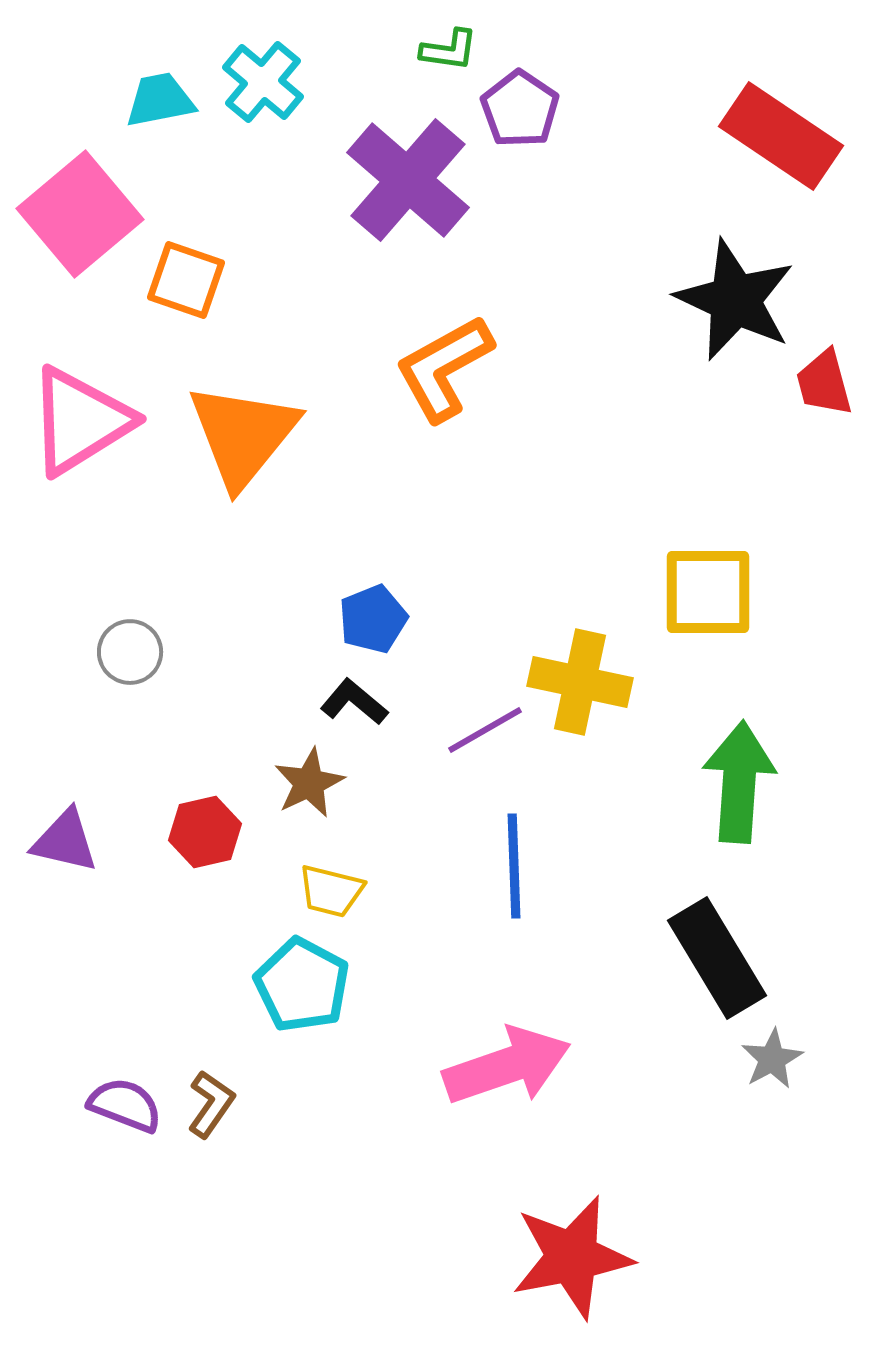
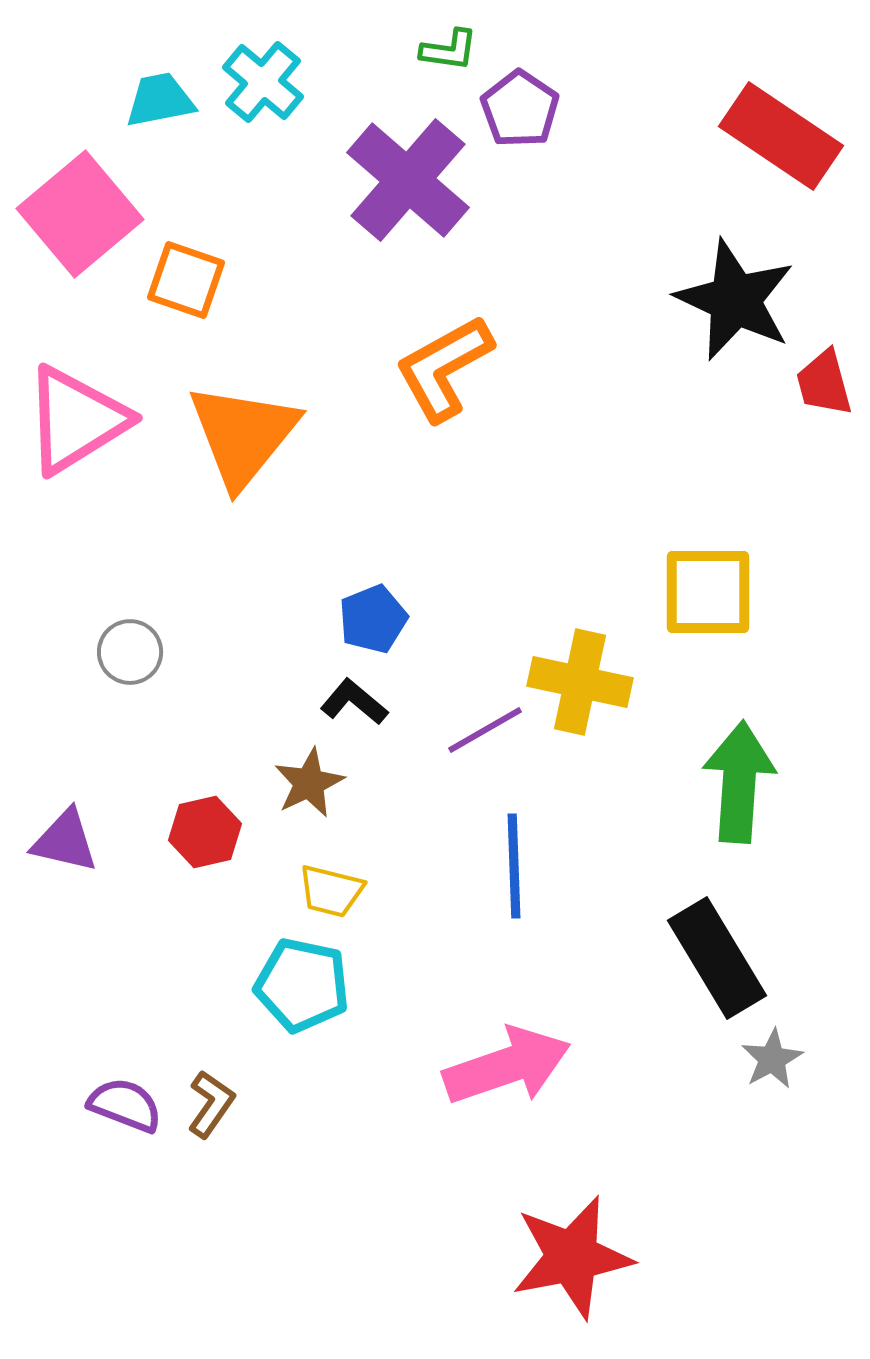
pink triangle: moved 4 px left, 1 px up
cyan pentagon: rotated 16 degrees counterclockwise
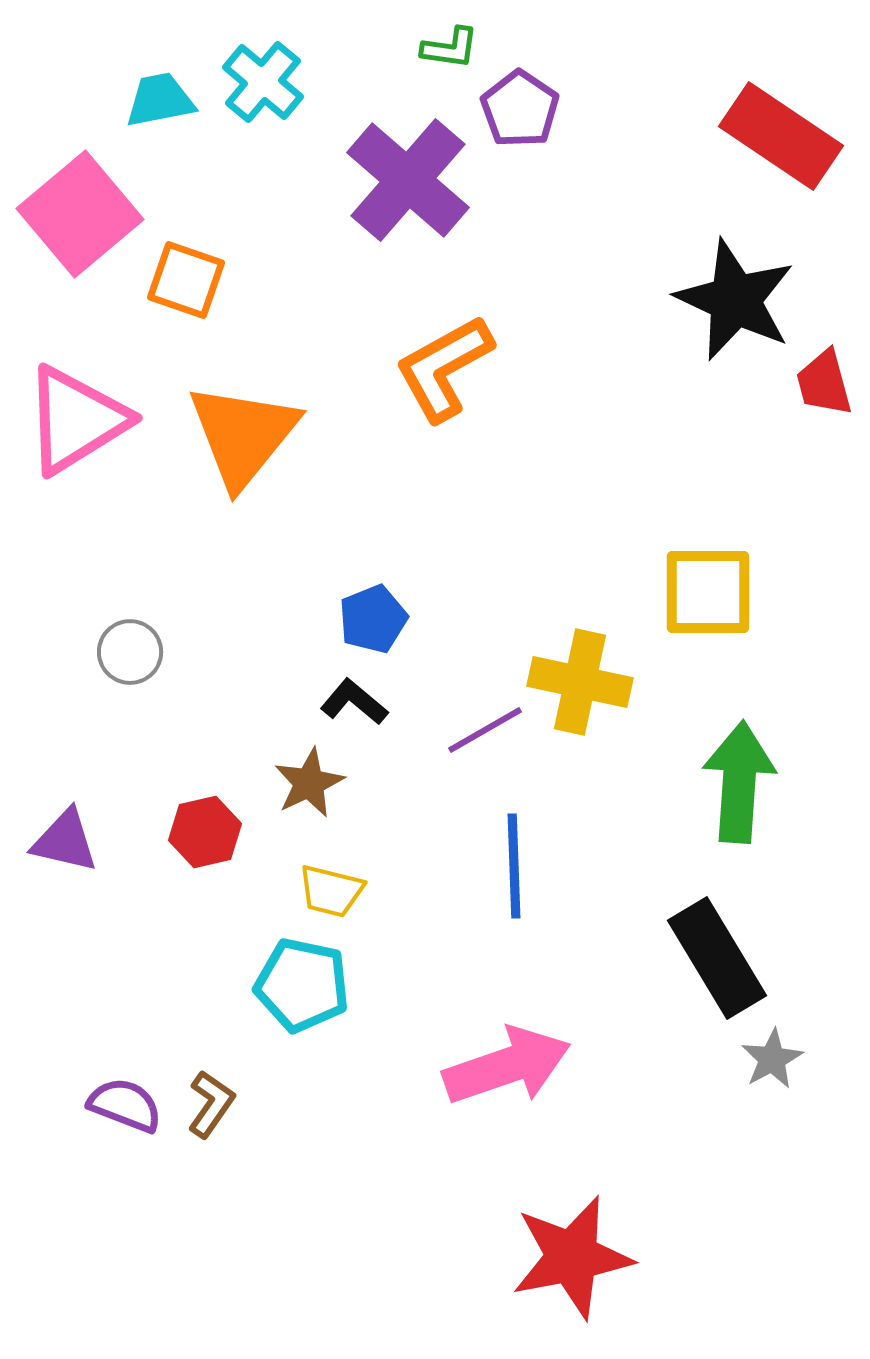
green L-shape: moved 1 px right, 2 px up
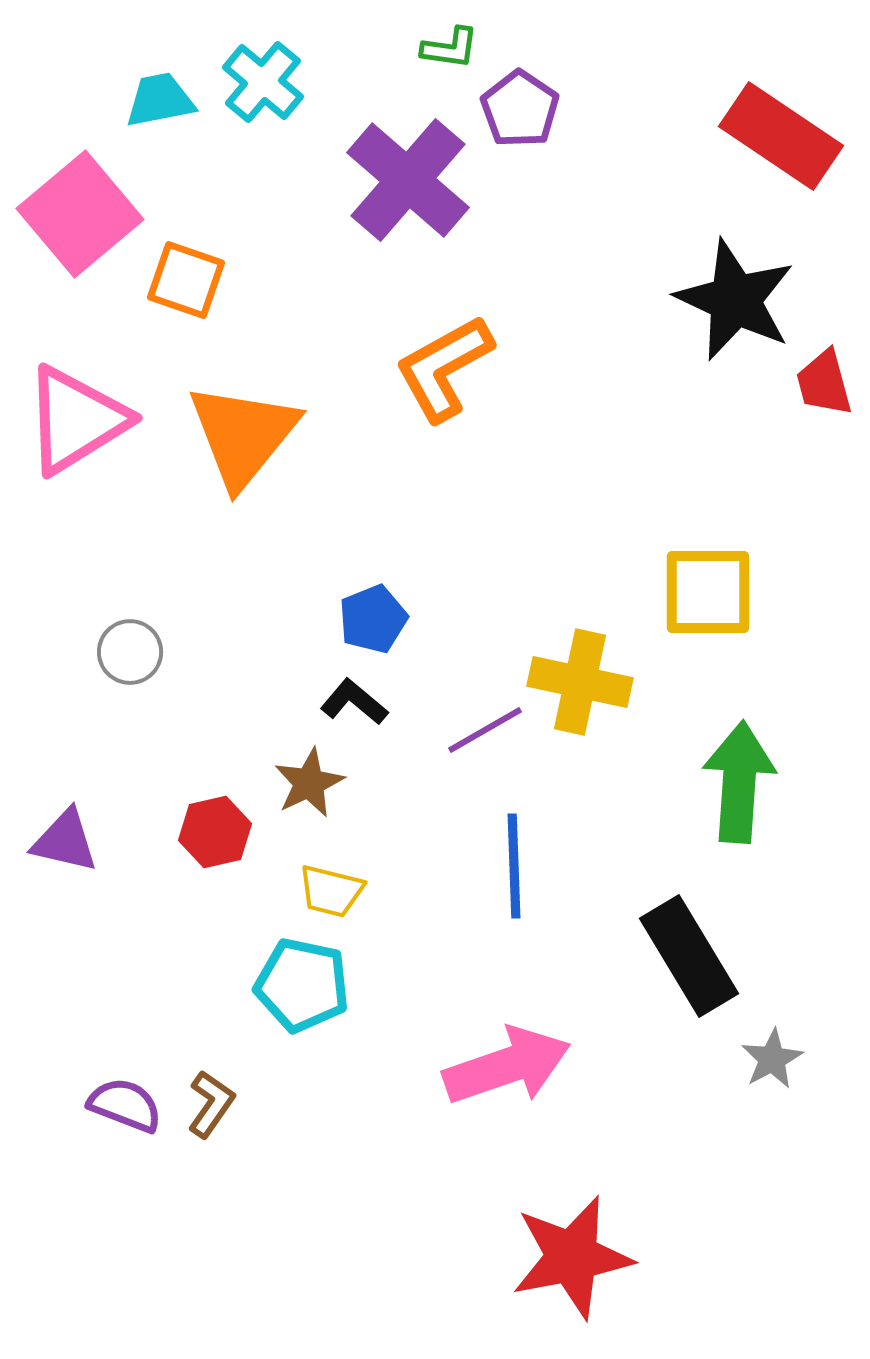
red hexagon: moved 10 px right
black rectangle: moved 28 px left, 2 px up
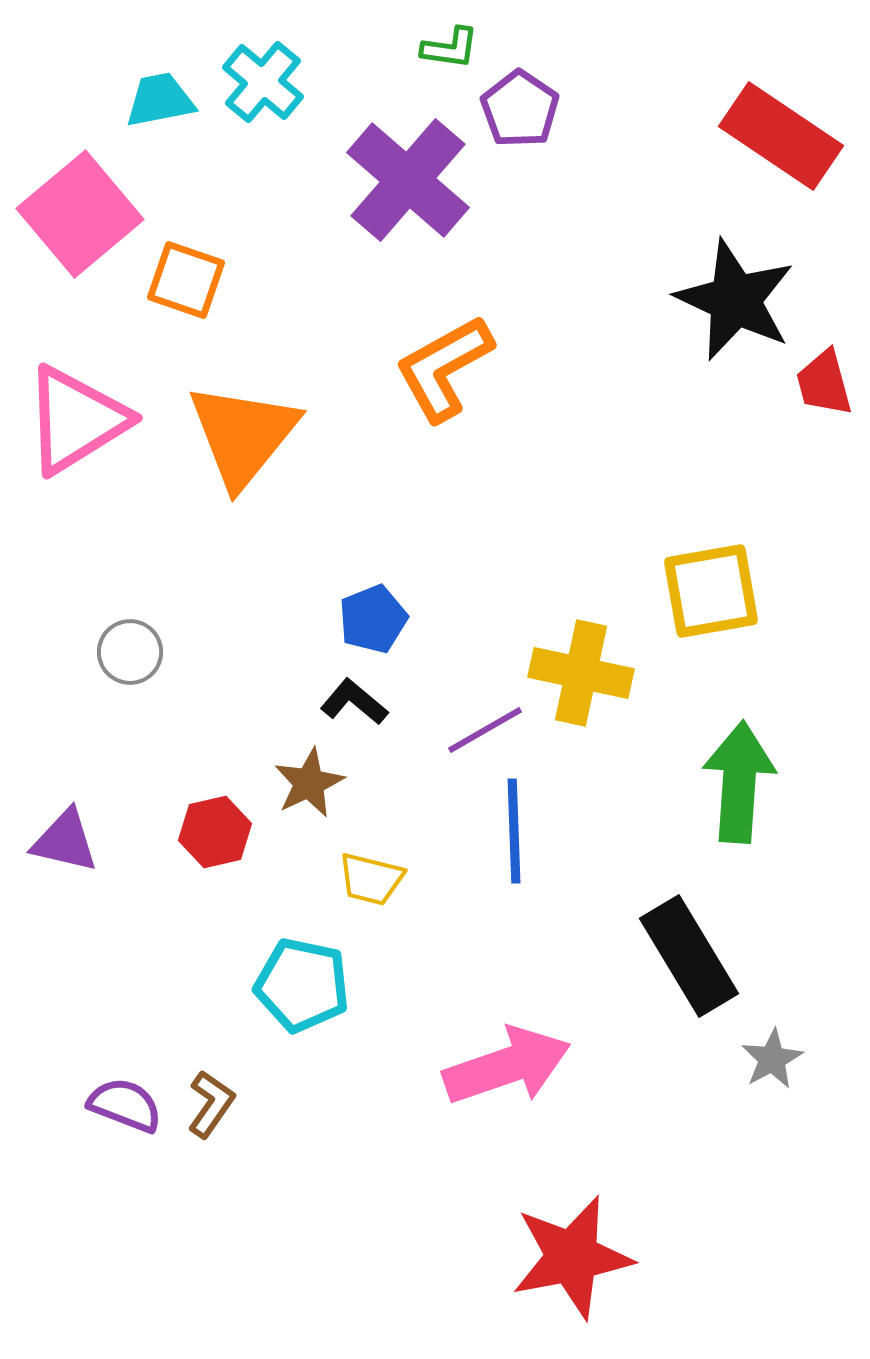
yellow square: moved 3 px right, 1 px up; rotated 10 degrees counterclockwise
yellow cross: moved 1 px right, 9 px up
blue line: moved 35 px up
yellow trapezoid: moved 40 px right, 12 px up
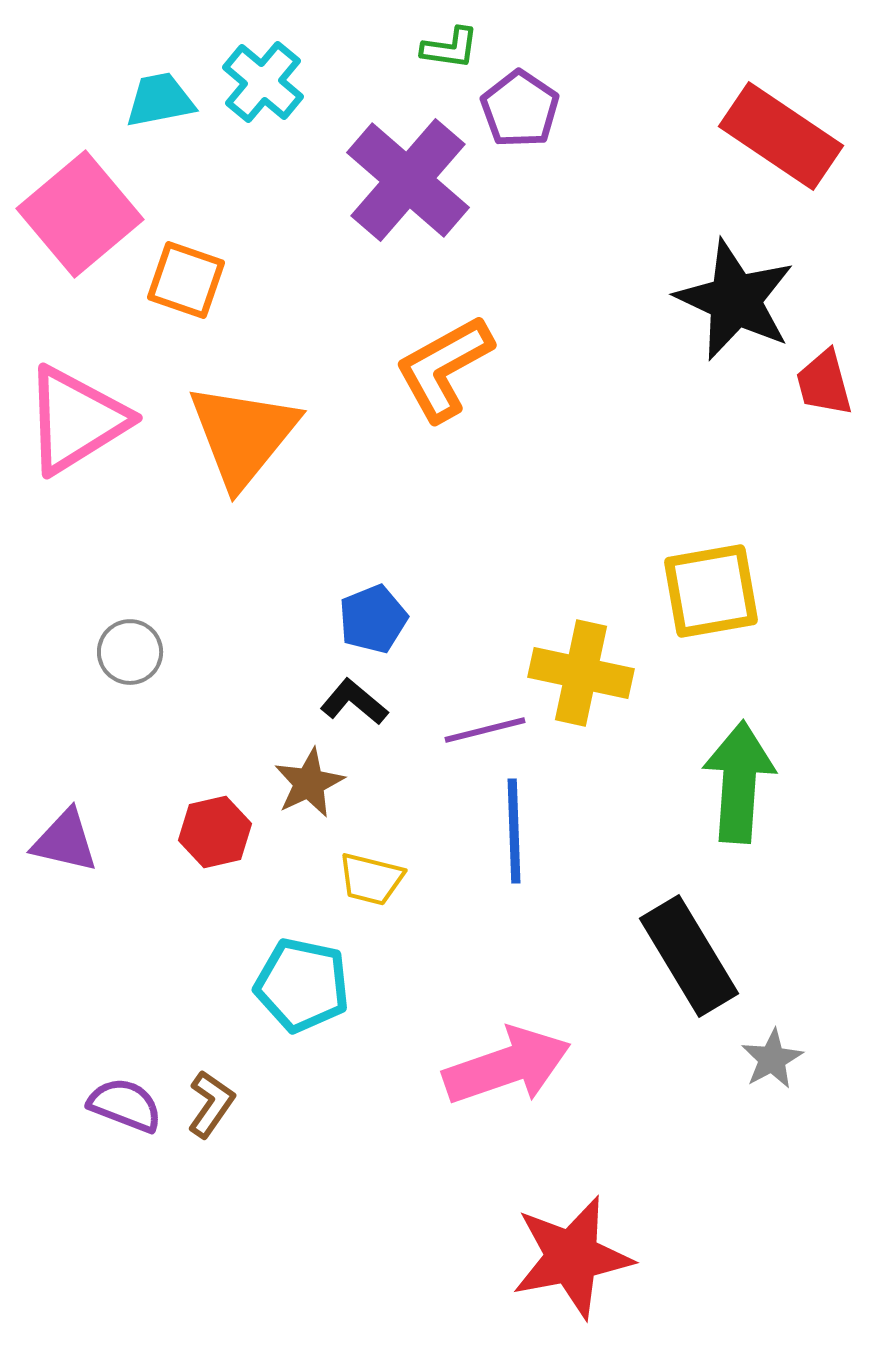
purple line: rotated 16 degrees clockwise
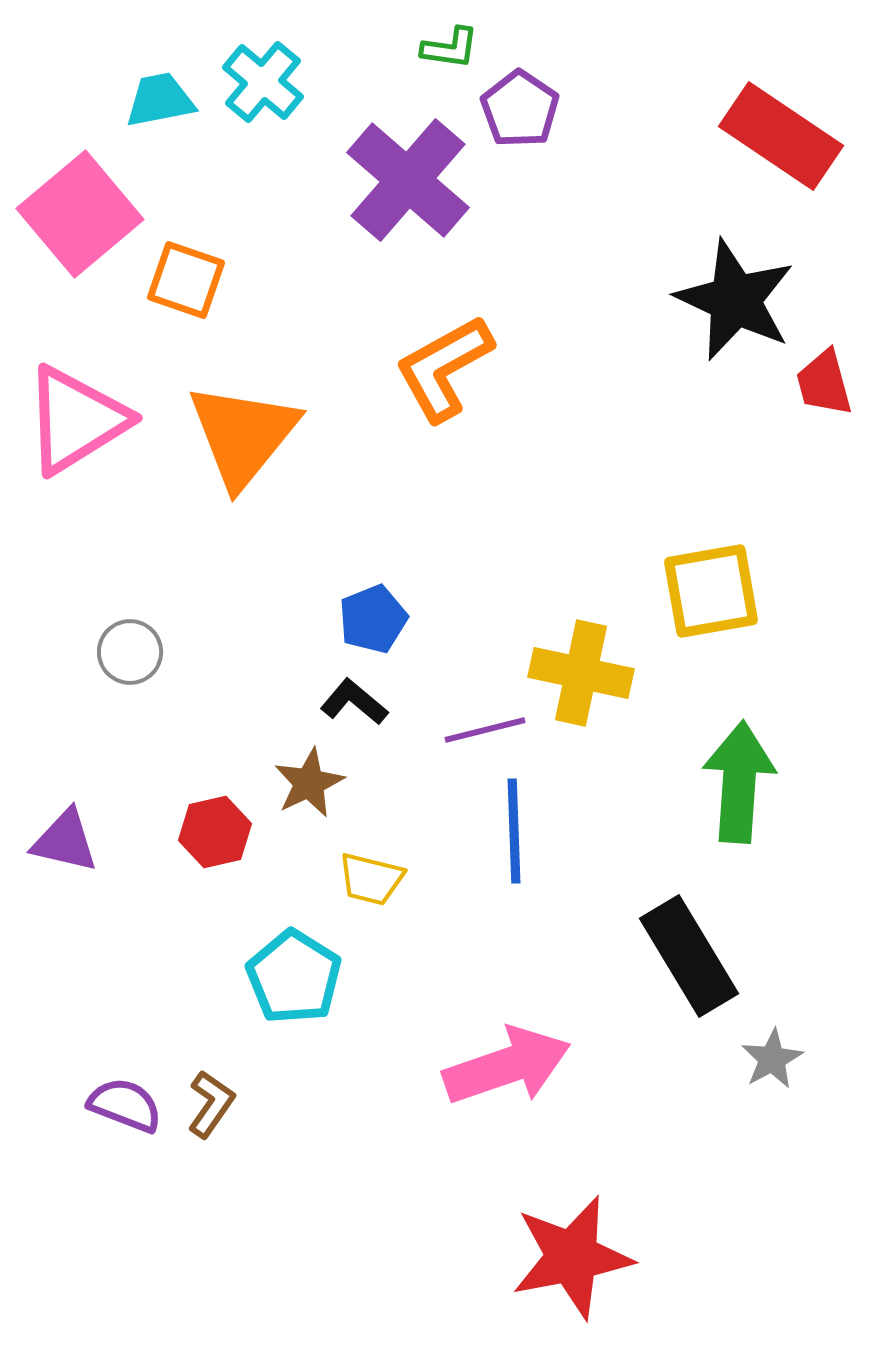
cyan pentagon: moved 8 px left, 8 px up; rotated 20 degrees clockwise
